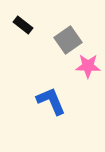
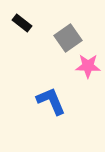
black rectangle: moved 1 px left, 2 px up
gray square: moved 2 px up
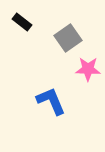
black rectangle: moved 1 px up
pink star: moved 3 px down
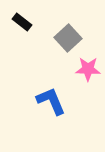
gray square: rotated 8 degrees counterclockwise
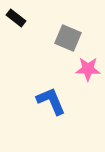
black rectangle: moved 6 px left, 4 px up
gray square: rotated 24 degrees counterclockwise
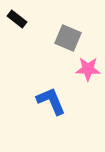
black rectangle: moved 1 px right, 1 px down
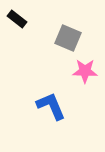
pink star: moved 3 px left, 2 px down
blue L-shape: moved 5 px down
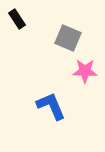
black rectangle: rotated 18 degrees clockwise
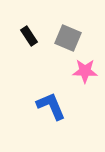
black rectangle: moved 12 px right, 17 px down
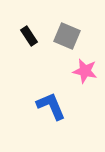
gray square: moved 1 px left, 2 px up
pink star: rotated 10 degrees clockwise
